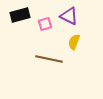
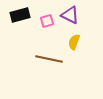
purple triangle: moved 1 px right, 1 px up
pink square: moved 2 px right, 3 px up
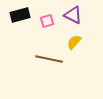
purple triangle: moved 3 px right
yellow semicircle: rotated 21 degrees clockwise
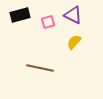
pink square: moved 1 px right, 1 px down
brown line: moved 9 px left, 9 px down
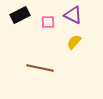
black rectangle: rotated 12 degrees counterclockwise
pink square: rotated 16 degrees clockwise
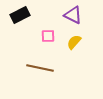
pink square: moved 14 px down
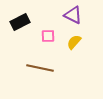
black rectangle: moved 7 px down
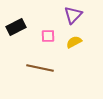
purple triangle: rotated 48 degrees clockwise
black rectangle: moved 4 px left, 5 px down
yellow semicircle: rotated 21 degrees clockwise
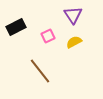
purple triangle: rotated 18 degrees counterclockwise
pink square: rotated 24 degrees counterclockwise
brown line: moved 3 px down; rotated 40 degrees clockwise
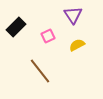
black rectangle: rotated 18 degrees counterclockwise
yellow semicircle: moved 3 px right, 3 px down
